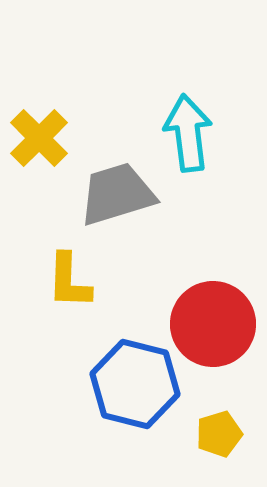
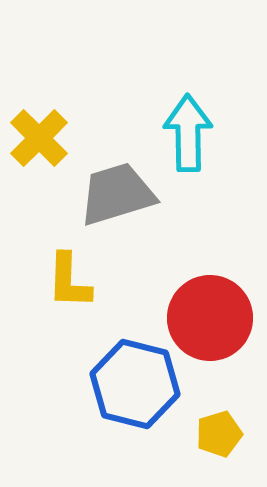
cyan arrow: rotated 6 degrees clockwise
red circle: moved 3 px left, 6 px up
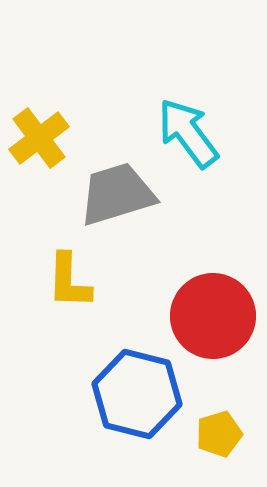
cyan arrow: rotated 36 degrees counterclockwise
yellow cross: rotated 8 degrees clockwise
red circle: moved 3 px right, 2 px up
blue hexagon: moved 2 px right, 10 px down
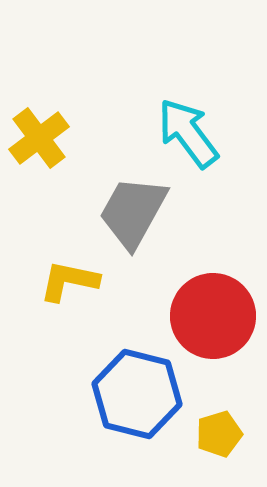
gray trapezoid: moved 16 px right, 18 px down; rotated 44 degrees counterclockwise
yellow L-shape: rotated 100 degrees clockwise
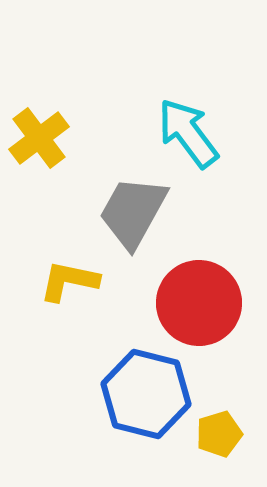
red circle: moved 14 px left, 13 px up
blue hexagon: moved 9 px right
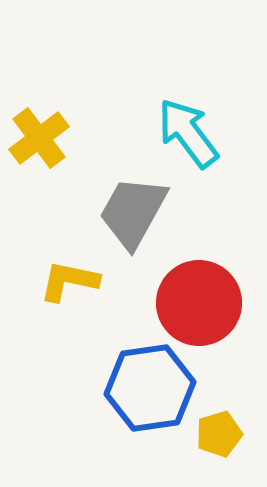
blue hexagon: moved 4 px right, 6 px up; rotated 22 degrees counterclockwise
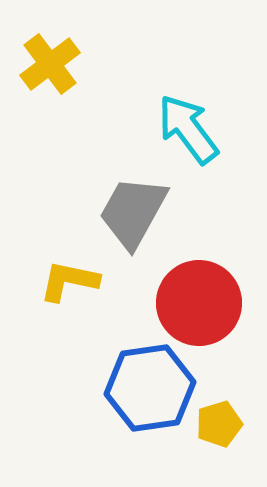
cyan arrow: moved 4 px up
yellow cross: moved 11 px right, 74 px up
yellow pentagon: moved 10 px up
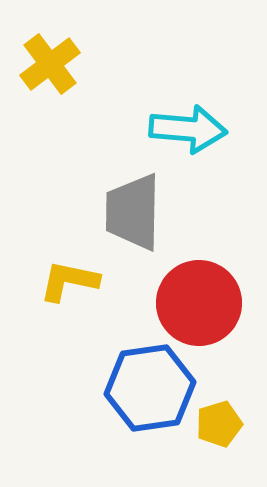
cyan arrow: rotated 132 degrees clockwise
gray trapezoid: rotated 28 degrees counterclockwise
